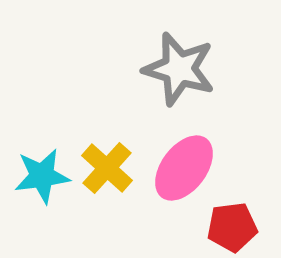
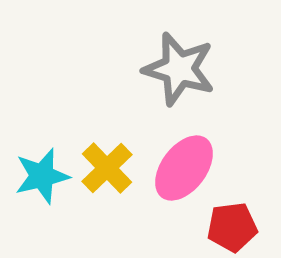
yellow cross: rotated 4 degrees clockwise
cyan star: rotated 6 degrees counterclockwise
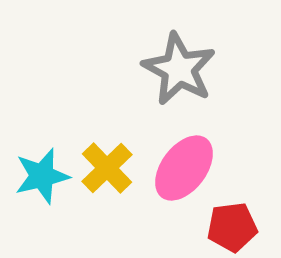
gray star: rotated 12 degrees clockwise
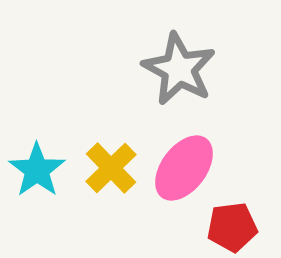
yellow cross: moved 4 px right
cyan star: moved 5 px left, 6 px up; rotated 22 degrees counterclockwise
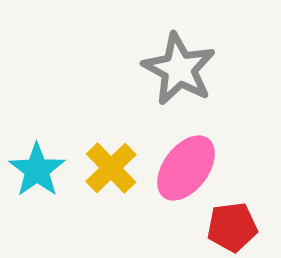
pink ellipse: moved 2 px right
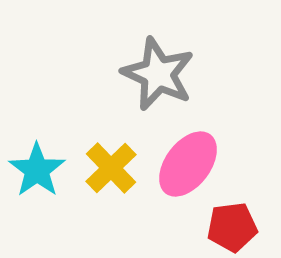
gray star: moved 21 px left, 5 px down; rotated 4 degrees counterclockwise
pink ellipse: moved 2 px right, 4 px up
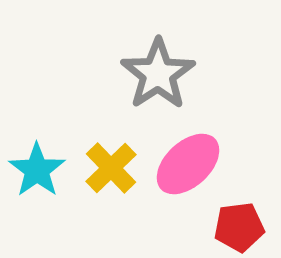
gray star: rotated 14 degrees clockwise
pink ellipse: rotated 10 degrees clockwise
red pentagon: moved 7 px right
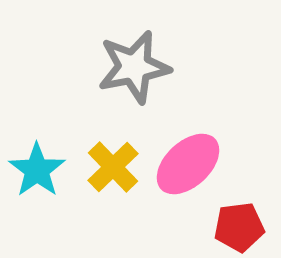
gray star: moved 24 px left, 7 px up; rotated 22 degrees clockwise
yellow cross: moved 2 px right, 1 px up
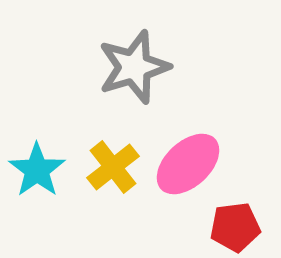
gray star: rotated 6 degrees counterclockwise
yellow cross: rotated 6 degrees clockwise
red pentagon: moved 4 px left
